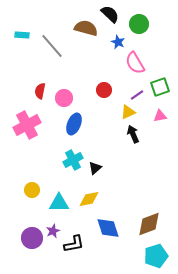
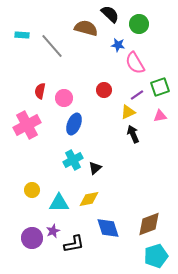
blue star: moved 3 px down; rotated 16 degrees counterclockwise
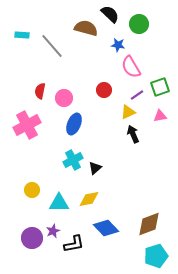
pink semicircle: moved 4 px left, 4 px down
blue diamond: moved 2 px left; rotated 25 degrees counterclockwise
